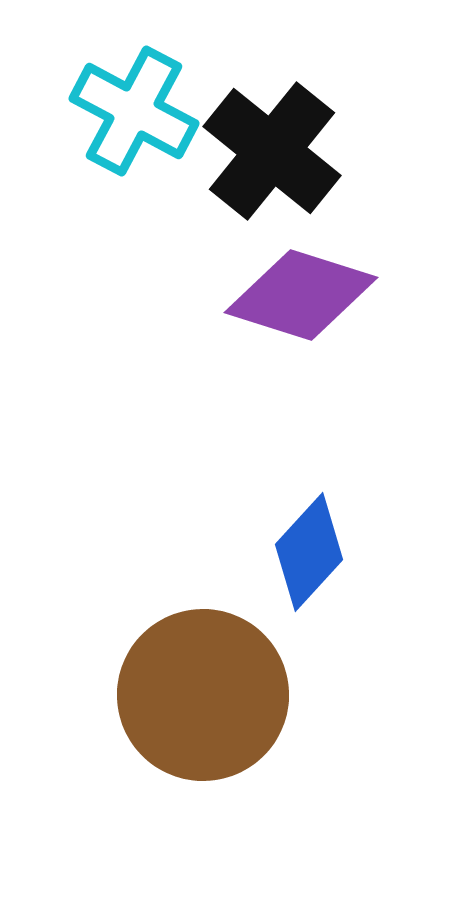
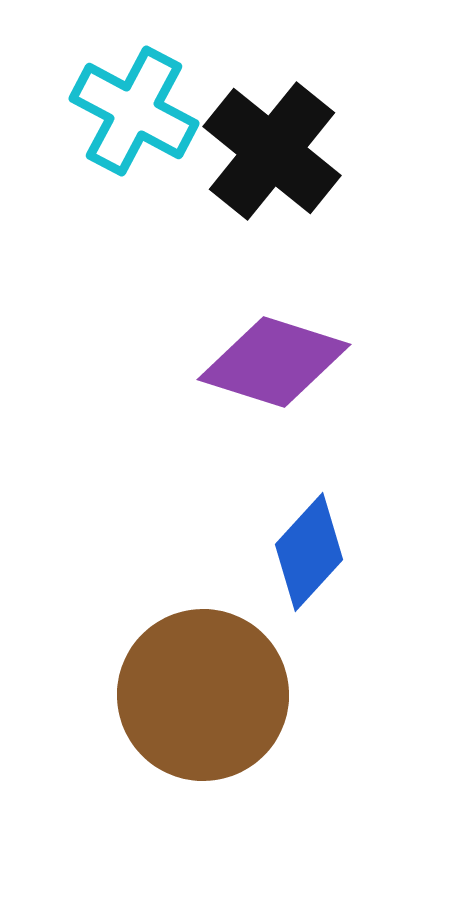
purple diamond: moved 27 px left, 67 px down
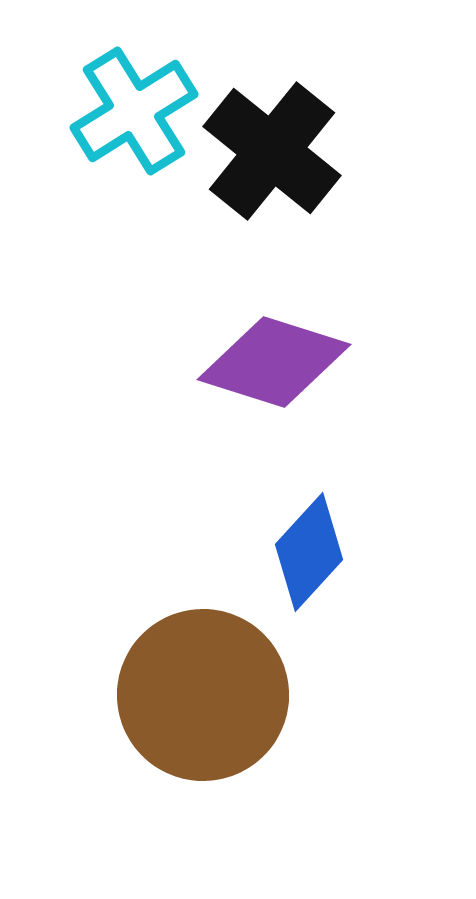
cyan cross: rotated 30 degrees clockwise
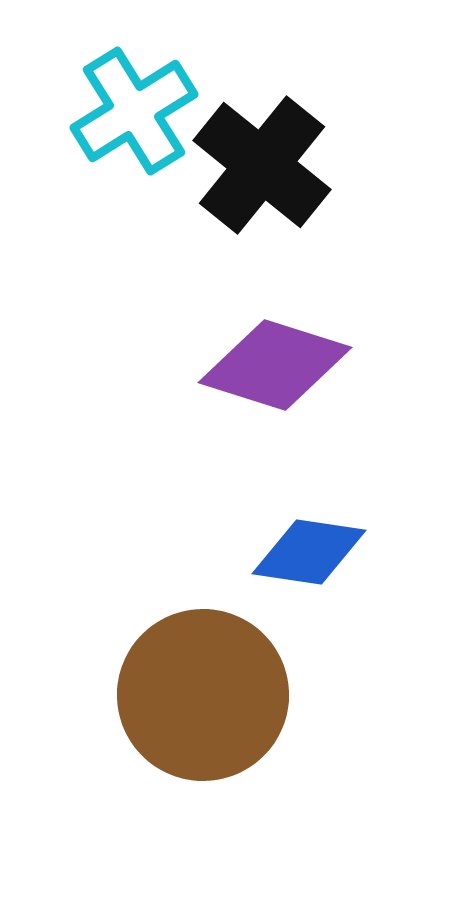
black cross: moved 10 px left, 14 px down
purple diamond: moved 1 px right, 3 px down
blue diamond: rotated 56 degrees clockwise
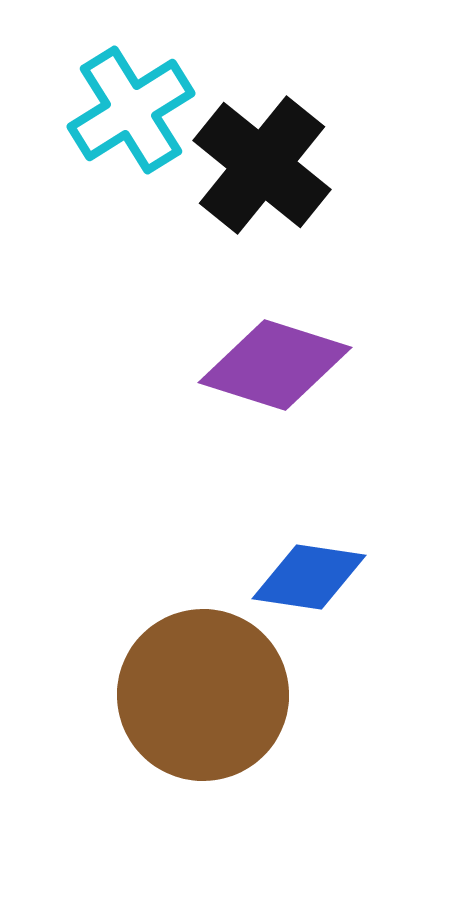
cyan cross: moved 3 px left, 1 px up
blue diamond: moved 25 px down
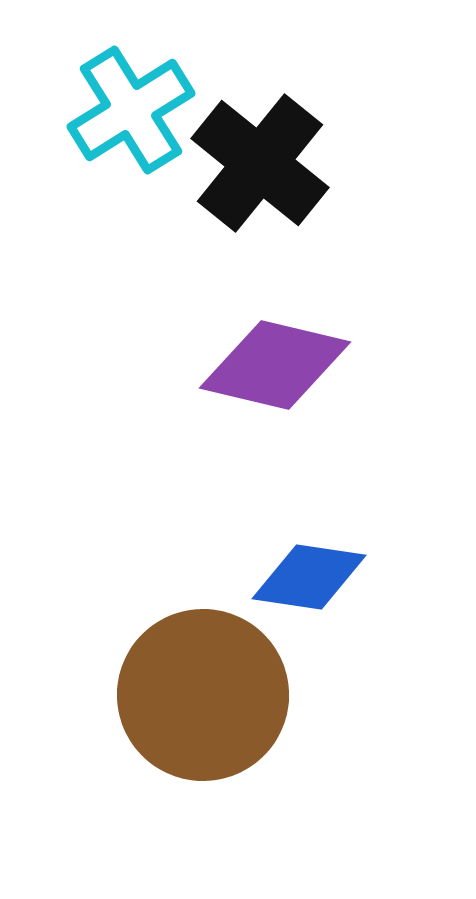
black cross: moved 2 px left, 2 px up
purple diamond: rotated 4 degrees counterclockwise
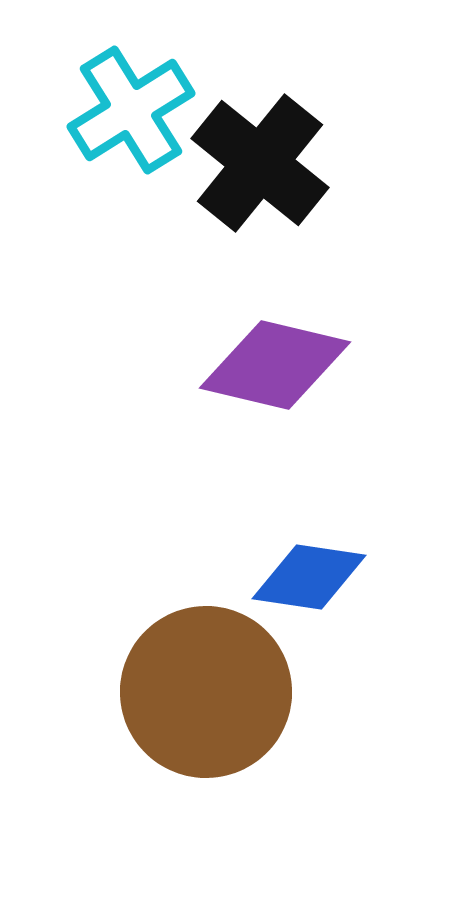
brown circle: moved 3 px right, 3 px up
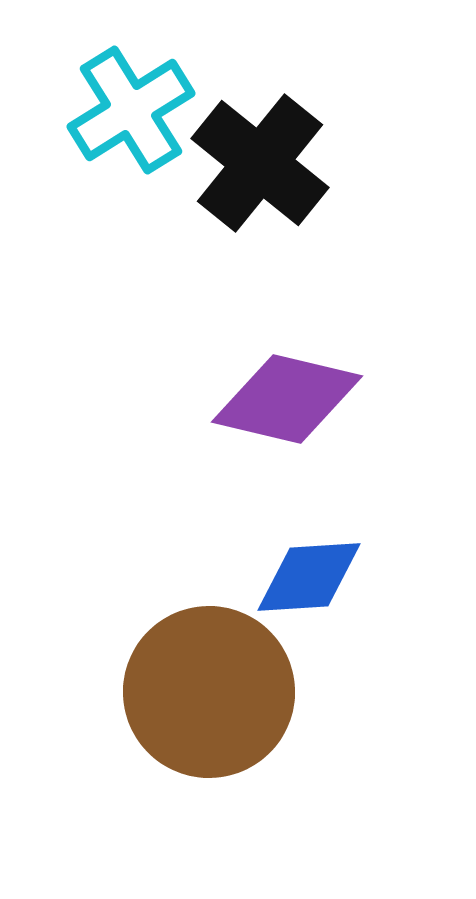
purple diamond: moved 12 px right, 34 px down
blue diamond: rotated 12 degrees counterclockwise
brown circle: moved 3 px right
